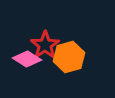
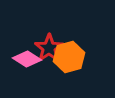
red star: moved 4 px right, 3 px down
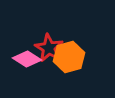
red star: rotated 8 degrees counterclockwise
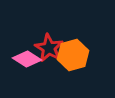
orange hexagon: moved 4 px right, 2 px up
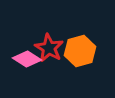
orange hexagon: moved 7 px right, 4 px up
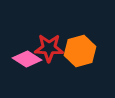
red star: rotated 28 degrees counterclockwise
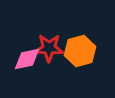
pink diamond: rotated 44 degrees counterclockwise
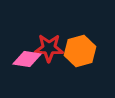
pink diamond: rotated 20 degrees clockwise
